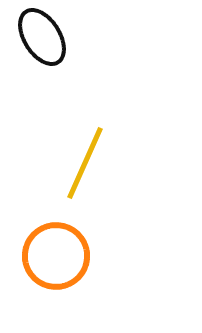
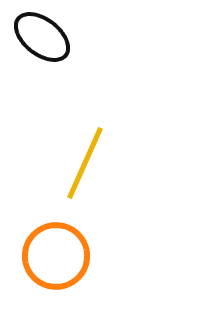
black ellipse: rotated 20 degrees counterclockwise
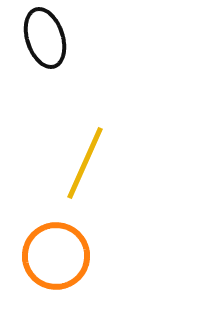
black ellipse: moved 3 px right, 1 px down; rotated 34 degrees clockwise
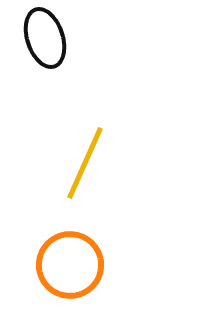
orange circle: moved 14 px right, 9 px down
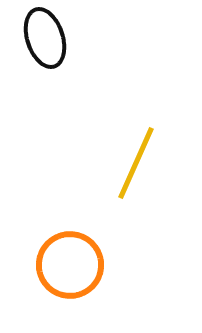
yellow line: moved 51 px right
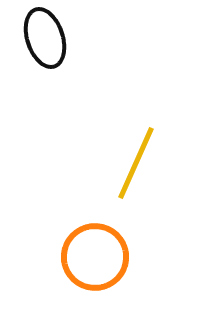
orange circle: moved 25 px right, 8 px up
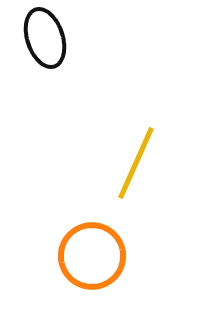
orange circle: moved 3 px left, 1 px up
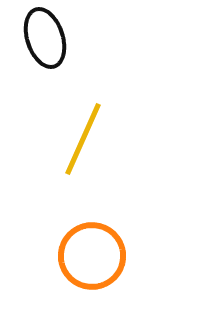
yellow line: moved 53 px left, 24 px up
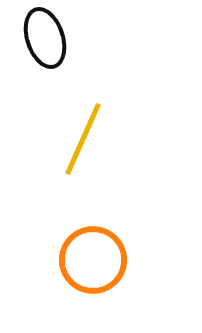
orange circle: moved 1 px right, 4 px down
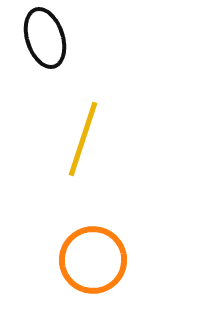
yellow line: rotated 6 degrees counterclockwise
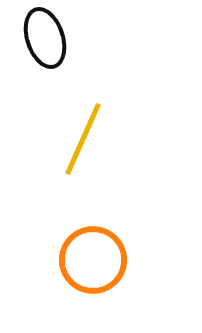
yellow line: rotated 6 degrees clockwise
